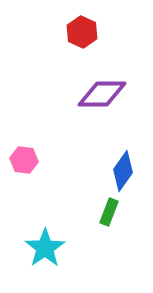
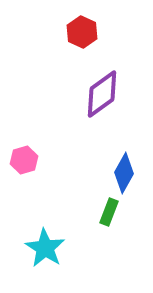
purple diamond: rotated 36 degrees counterclockwise
pink hexagon: rotated 24 degrees counterclockwise
blue diamond: moved 1 px right, 2 px down; rotated 6 degrees counterclockwise
cyan star: rotated 6 degrees counterclockwise
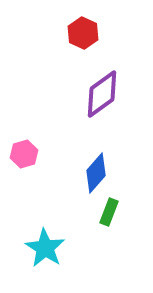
red hexagon: moved 1 px right, 1 px down
pink hexagon: moved 6 px up
blue diamond: moved 28 px left; rotated 12 degrees clockwise
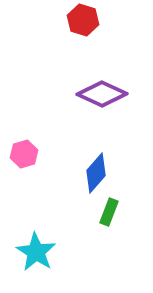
red hexagon: moved 13 px up; rotated 8 degrees counterclockwise
purple diamond: rotated 60 degrees clockwise
cyan star: moved 9 px left, 4 px down
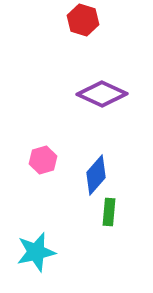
pink hexagon: moved 19 px right, 6 px down
blue diamond: moved 2 px down
green rectangle: rotated 16 degrees counterclockwise
cyan star: rotated 27 degrees clockwise
